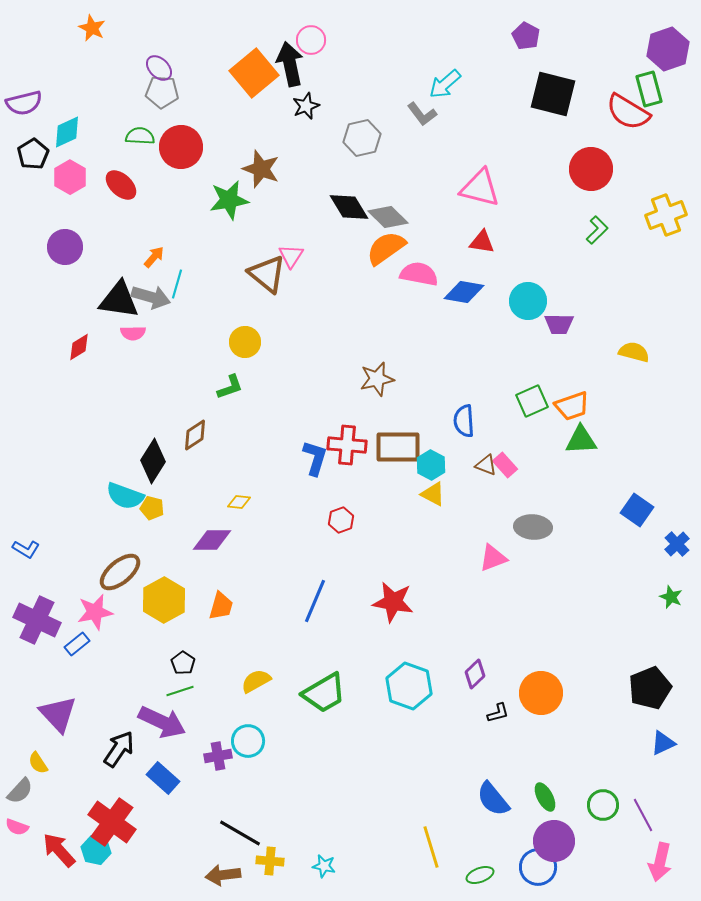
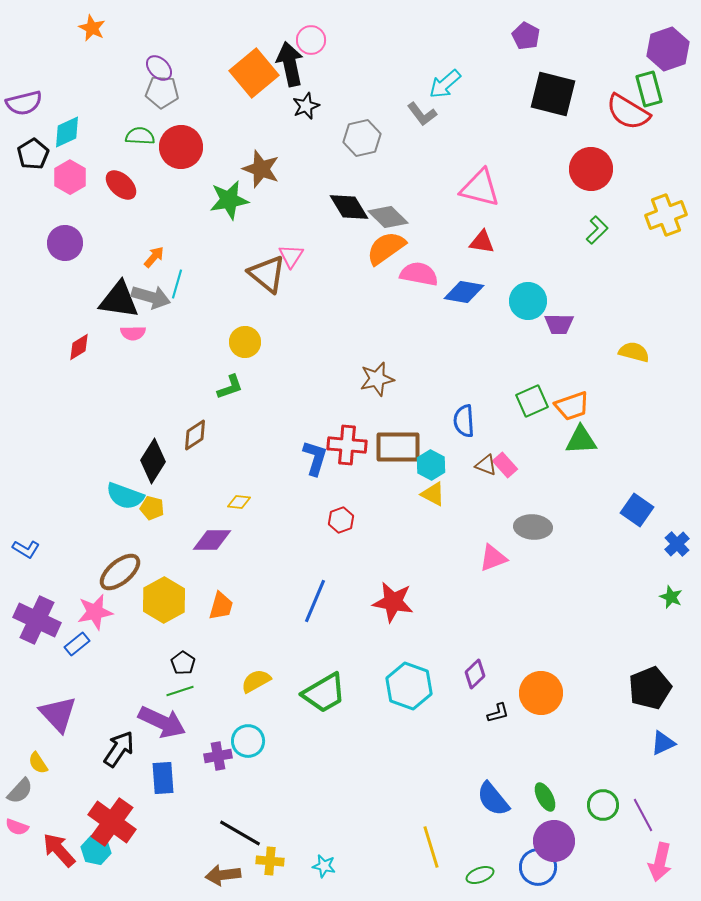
purple circle at (65, 247): moved 4 px up
blue rectangle at (163, 778): rotated 44 degrees clockwise
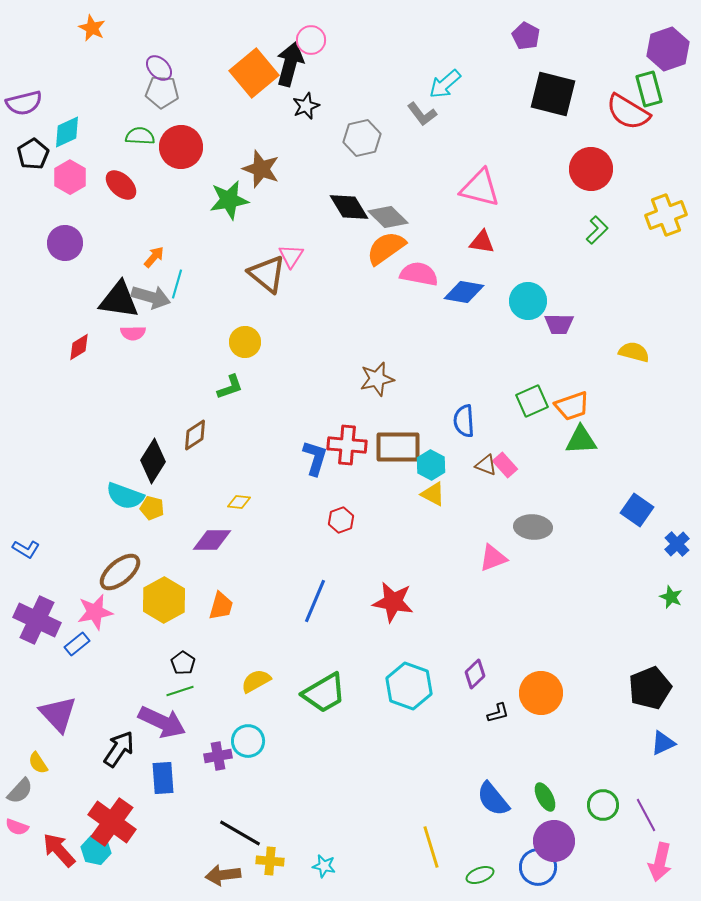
black arrow at (290, 64): rotated 27 degrees clockwise
purple line at (643, 815): moved 3 px right
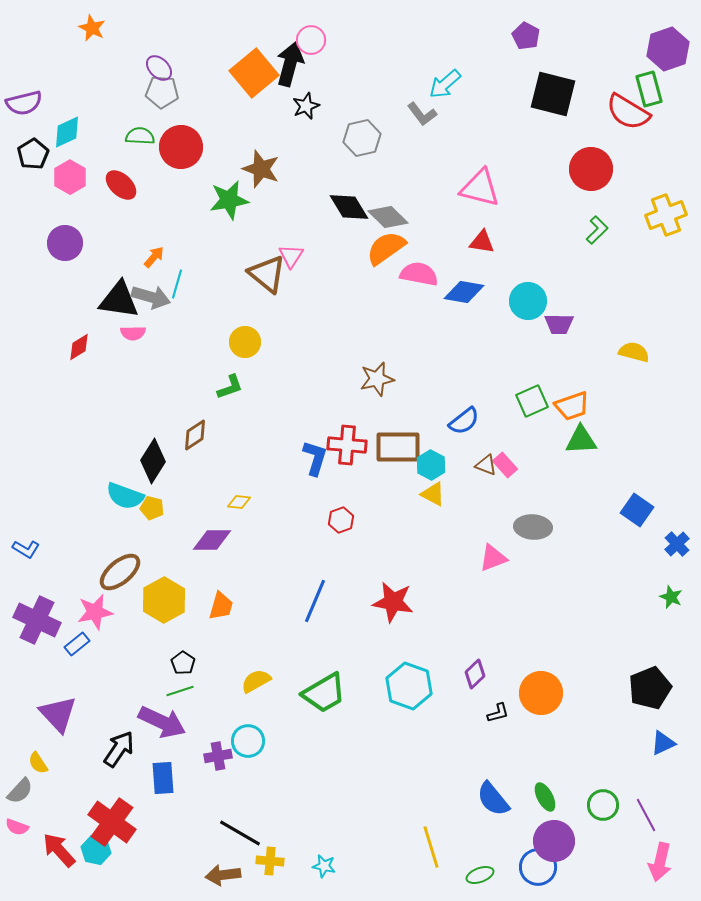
blue semicircle at (464, 421): rotated 124 degrees counterclockwise
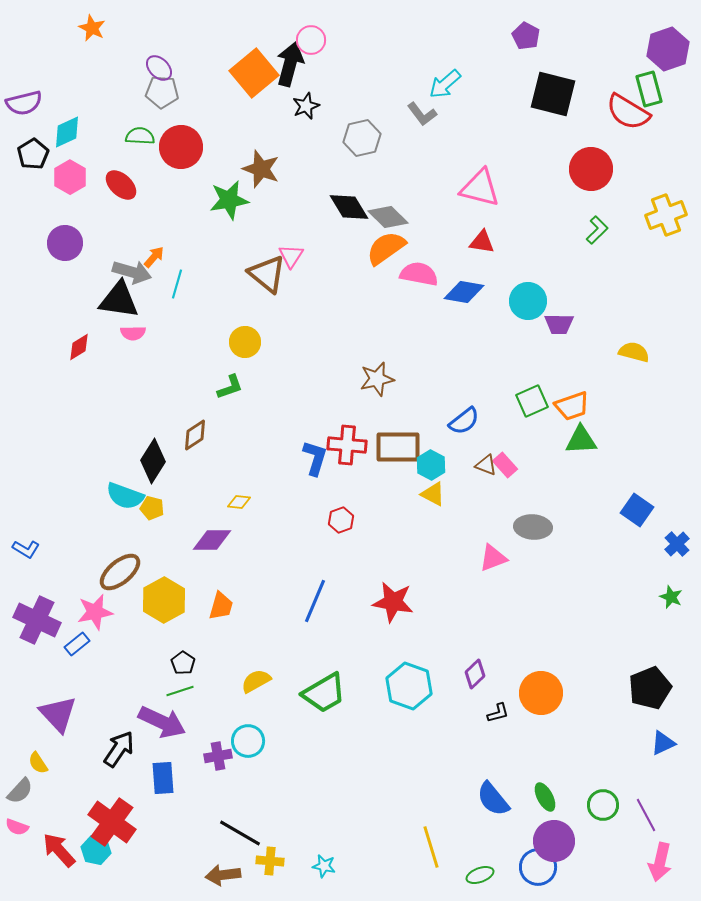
gray arrow at (151, 297): moved 19 px left, 25 px up
